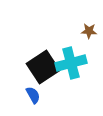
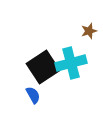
brown star: rotated 21 degrees counterclockwise
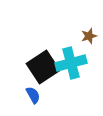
brown star: moved 5 px down
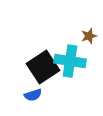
cyan cross: moved 1 px left, 2 px up; rotated 24 degrees clockwise
blue semicircle: rotated 102 degrees clockwise
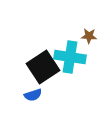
brown star: rotated 21 degrees clockwise
cyan cross: moved 4 px up
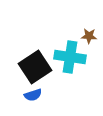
black square: moved 8 px left
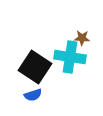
brown star: moved 7 px left, 2 px down
black square: rotated 24 degrees counterclockwise
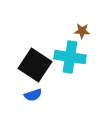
brown star: moved 7 px up
black square: moved 2 px up
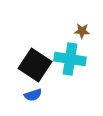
cyan cross: moved 2 px down
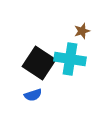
brown star: rotated 21 degrees counterclockwise
black square: moved 4 px right, 2 px up
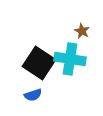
brown star: rotated 28 degrees counterclockwise
